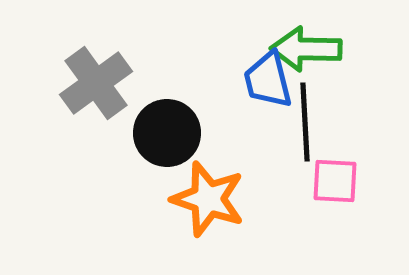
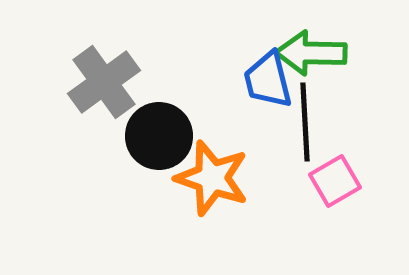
green arrow: moved 5 px right, 4 px down
gray cross: moved 8 px right, 1 px up
black circle: moved 8 px left, 3 px down
pink square: rotated 33 degrees counterclockwise
orange star: moved 4 px right, 21 px up
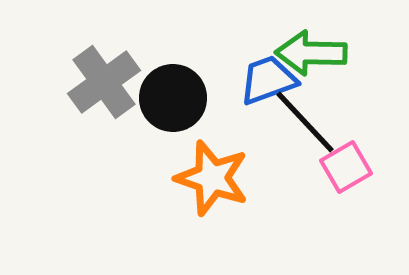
blue trapezoid: rotated 84 degrees clockwise
black line: rotated 40 degrees counterclockwise
black circle: moved 14 px right, 38 px up
pink square: moved 11 px right, 14 px up
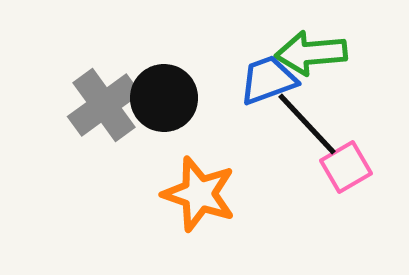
green arrow: rotated 6 degrees counterclockwise
gray cross: moved 23 px down
black circle: moved 9 px left
black line: moved 2 px right, 2 px down
orange star: moved 13 px left, 16 px down
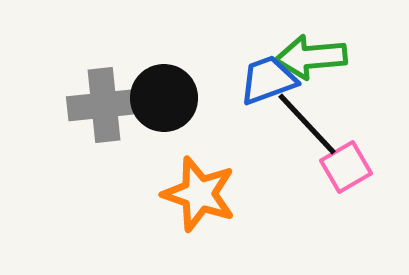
green arrow: moved 4 px down
gray cross: rotated 30 degrees clockwise
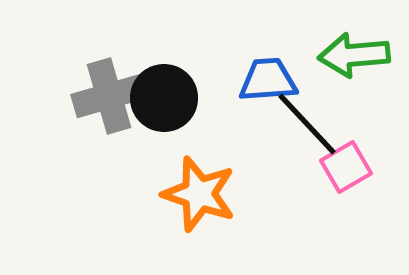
green arrow: moved 43 px right, 2 px up
blue trapezoid: rotated 16 degrees clockwise
gray cross: moved 5 px right, 9 px up; rotated 10 degrees counterclockwise
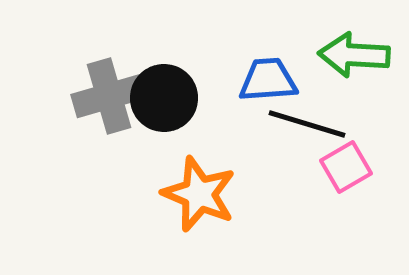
green arrow: rotated 8 degrees clockwise
black line: rotated 30 degrees counterclockwise
orange star: rotated 4 degrees clockwise
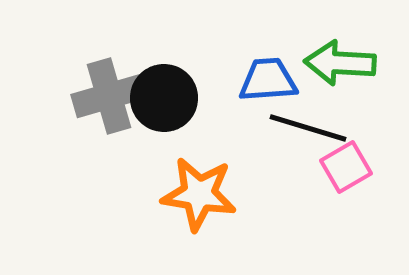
green arrow: moved 14 px left, 8 px down
black line: moved 1 px right, 4 px down
orange star: rotated 14 degrees counterclockwise
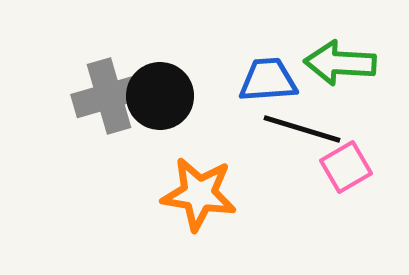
black circle: moved 4 px left, 2 px up
black line: moved 6 px left, 1 px down
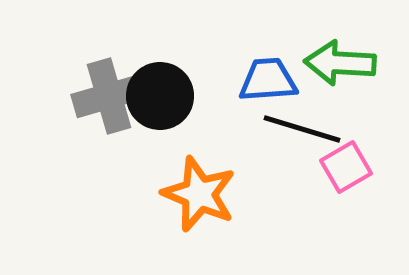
orange star: rotated 14 degrees clockwise
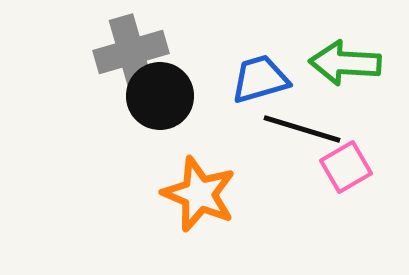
green arrow: moved 5 px right
blue trapezoid: moved 8 px left, 1 px up; rotated 12 degrees counterclockwise
gray cross: moved 22 px right, 44 px up
